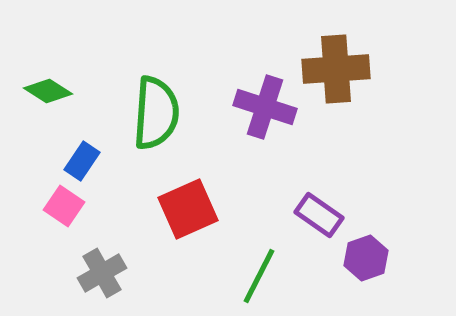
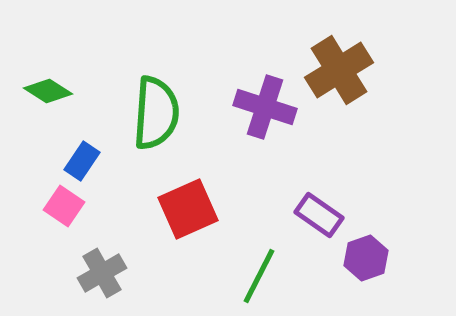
brown cross: moved 3 px right, 1 px down; rotated 28 degrees counterclockwise
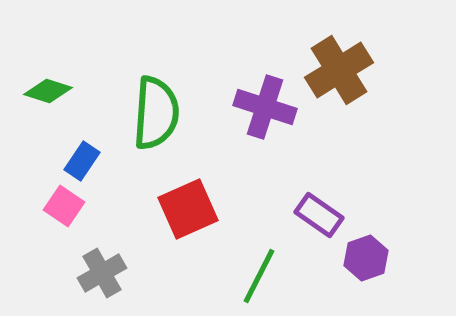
green diamond: rotated 15 degrees counterclockwise
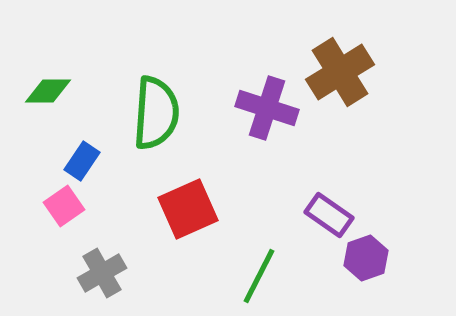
brown cross: moved 1 px right, 2 px down
green diamond: rotated 18 degrees counterclockwise
purple cross: moved 2 px right, 1 px down
pink square: rotated 21 degrees clockwise
purple rectangle: moved 10 px right
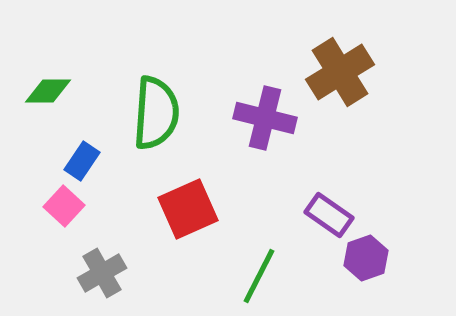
purple cross: moved 2 px left, 10 px down; rotated 4 degrees counterclockwise
pink square: rotated 12 degrees counterclockwise
